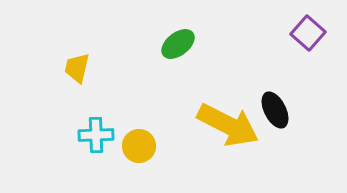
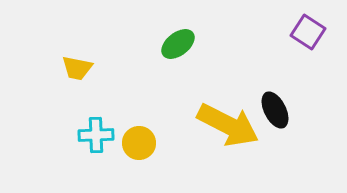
purple square: moved 1 px up; rotated 8 degrees counterclockwise
yellow trapezoid: rotated 92 degrees counterclockwise
yellow circle: moved 3 px up
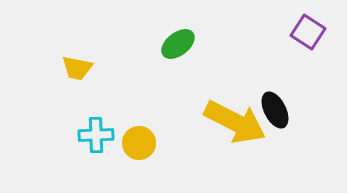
yellow arrow: moved 7 px right, 3 px up
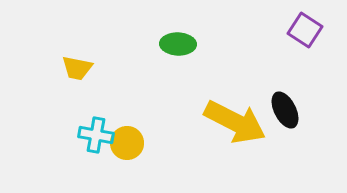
purple square: moved 3 px left, 2 px up
green ellipse: rotated 40 degrees clockwise
black ellipse: moved 10 px right
cyan cross: rotated 12 degrees clockwise
yellow circle: moved 12 px left
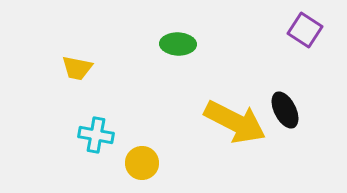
yellow circle: moved 15 px right, 20 px down
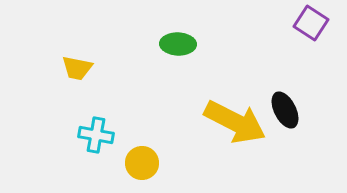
purple square: moved 6 px right, 7 px up
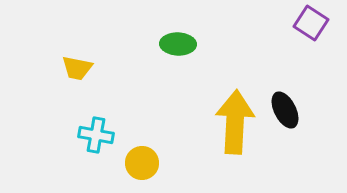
yellow arrow: rotated 114 degrees counterclockwise
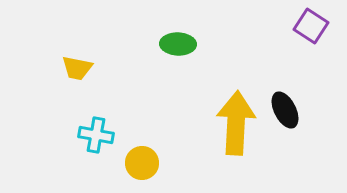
purple square: moved 3 px down
yellow arrow: moved 1 px right, 1 px down
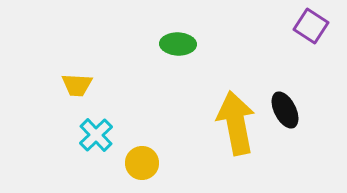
yellow trapezoid: moved 17 px down; rotated 8 degrees counterclockwise
yellow arrow: rotated 14 degrees counterclockwise
cyan cross: rotated 36 degrees clockwise
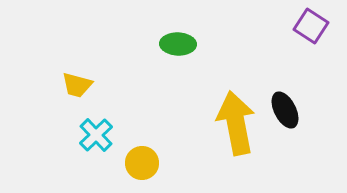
yellow trapezoid: rotated 12 degrees clockwise
